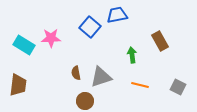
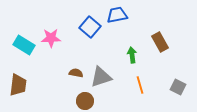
brown rectangle: moved 1 px down
brown semicircle: rotated 112 degrees clockwise
orange line: rotated 60 degrees clockwise
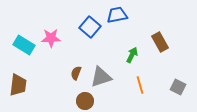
green arrow: rotated 35 degrees clockwise
brown semicircle: rotated 80 degrees counterclockwise
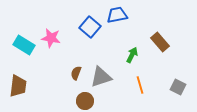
pink star: rotated 12 degrees clockwise
brown rectangle: rotated 12 degrees counterclockwise
brown trapezoid: moved 1 px down
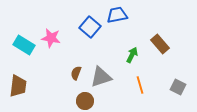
brown rectangle: moved 2 px down
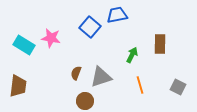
brown rectangle: rotated 42 degrees clockwise
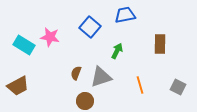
blue trapezoid: moved 8 px right
pink star: moved 1 px left, 1 px up
green arrow: moved 15 px left, 4 px up
brown trapezoid: rotated 55 degrees clockwise
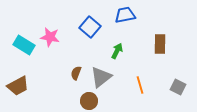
gray triangle: rotated 20 degrees counterclockwise
brown circle: moved 4 px right
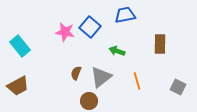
pink star: moved 15 px right, 5 px up
cyan rectangle: moved 4 px left, 1 px down; rotated 20 degrees clockwise
green arrow: rotated 98 degrees counterclockwise
orange line: moved 3 px left, 4 px up
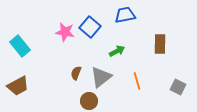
green arrow: rotated 133 degrees clockwise
